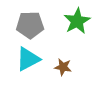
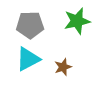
green star: rotated 16 degrees clockwise
brown star: rotated 30 degrees counterclockwise
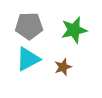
green star: moved 3 px left, 9 px down
gray pentagon: moved 1 px left, 1 px down
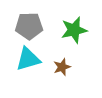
cyan triangle: rotated 12 degrees clockwise
brown star: moved 1 px left
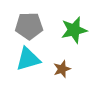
brown star: moved 2 px down
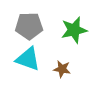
cyan triangle: rotated 36 degrees clockwise
brown star: rotated 30 degrees clockwise
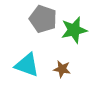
gray pentagon: moved 14 px right, 7 px up; rotated 20 degrees clockwise
cyan triangle: moved 1 px left, 6 px down
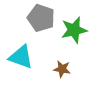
gray pentagon: moved 2 px left, 1 px up
cyan triangle: moved 6 px left, 8 px up
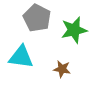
gray pentagon: moved 4 px left; rotated 8 degrees clockwise
cyan triangle: rotated 12 degrees counterclockwise
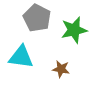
brown star: moved 1 px left
